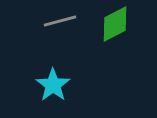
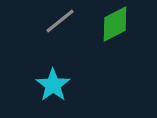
gray line: rotated 24 degrees counterclockwise
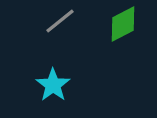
green diamond: moved 8 px right
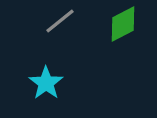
cyan star: moved 7 px left, 2 px up
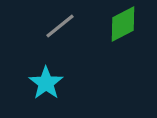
gray line: moved 5 px down
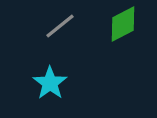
cyan star: moved 4 px right
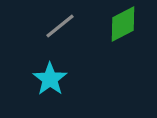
cyan star: moved 4 px up
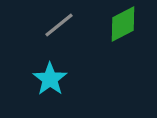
gray line: moved 1 px left, 1 px up
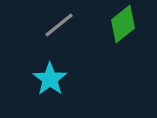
green diamond: rotated 12 degrees counterclockwise
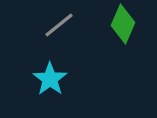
green diamond: rotated 27 degrees counterclockwise
